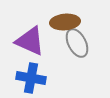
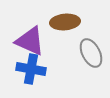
gray ellipse: moved 14 px right, 10 px down
blue cross: moved 9 px up
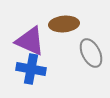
brown ellipse: moved 1 px left, 2 px down
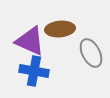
brown ellipse: moved 4 px left, 5 px down
blue cross: moved 3 px right, 2 px down
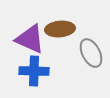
purple triangle: moved 2 px up
blue cross: rotated 8 degrees counterclockwise
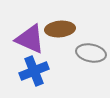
gray ellipse: rotated 52 degrees counterclockwise
blue cross: rotated 24 degrees counterclockwise
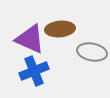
gray ellipse: moved 1 px right, 1 px up
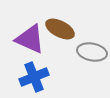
brown ellipse: rotated 32 degrees clockwise
blue cross: moved 6 px down
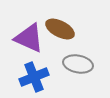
purple triangle: moved 1 px left, 1 px up
gray ellipse: moved 14 px left, 12 px down
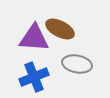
purple triangle: moved 5 px right; rotated 20 degrees counterclockwise
gray ellipse: moved 1 px left
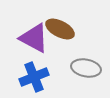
purple triangle: rotated 24 degrees clockwise
gray ellipse: moved 9 px right, 4 px down
